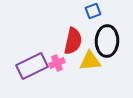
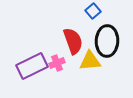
blue square: rotated 21 degrees counterclockwise
red semicircle: rotated 32 degrees counterclockwise
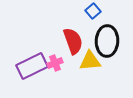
pink cross: moved 2 px left
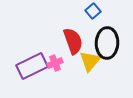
black ellipse: moved 2 px down
yellow triangle: rotated 45 degrees counterclockwise
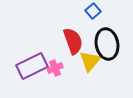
black ellipse: moved 1 px down; rotated 12 degrees counterclockwise
pink cross: moved 5 px down
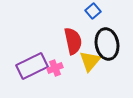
red semicircle: rotated 8 degrees clockwise
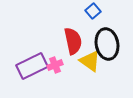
yellow triangle: rotated 35 degrees counterclockwise
pink cross: moved 3 px up
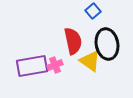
purple rectangle: rotated 16 degrees clockwise
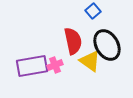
black ellipse: moved 1 px down; rotated 20 degrees counterclockwise
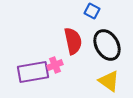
blue square: moved 1 px left; rotated 21 degrees counterclockwise
yellow triangle: moved 19 px right, 20 px down
purple rectangle: moved 1 px right, 6 px down
